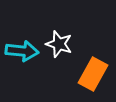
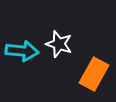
orange rectangle: moved 1 px right
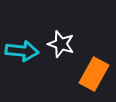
white star: moved 2 px right
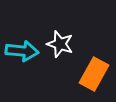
white star: moved 1 px left
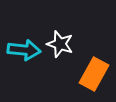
cyan arrow: moved 2 px right, 1 px up
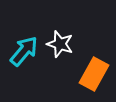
cyan arrow: moved 1 px down; rotated 56 degrees counterclockwise
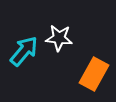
white star: moved 1 px left, 6 px up; rotated 12 degrees counterclockwise
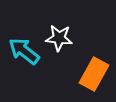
cyan arrow: rotated 92 degrees counterclockwise
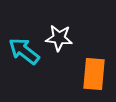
orange rectangle: rotated 24 degrees counterclockwise
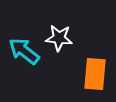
orange rectangle: moved 1 px right
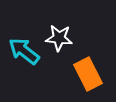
orange rectangle: moved 7 px left; rotated 32 degrees counterclockwise
